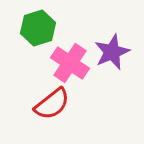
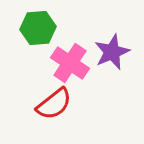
green hexagon: rotated 12 degrees clockwise
red semicircle: moved 2 px right
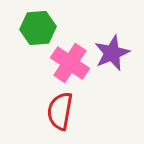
purple star: moved 1 px down
red semicircle: moved 6 px right, 7 px down; rotated 138 degrees clockwise
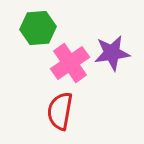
purple star: rotated 15 degrees clockwise
pink cross: rotated 21 degrees clockwise
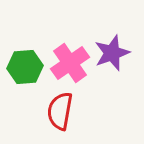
green hexagon: moved 13 px left, 39 px down
purple star: rotated 12 degrees counterclockwise
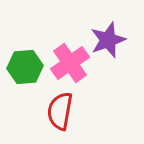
purple star: moved 4 px left, 13 px up
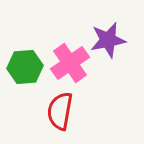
purple star: rotated 9 degrees clockwise
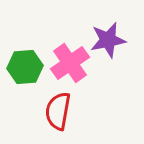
red semicircle: moved 2 px left
